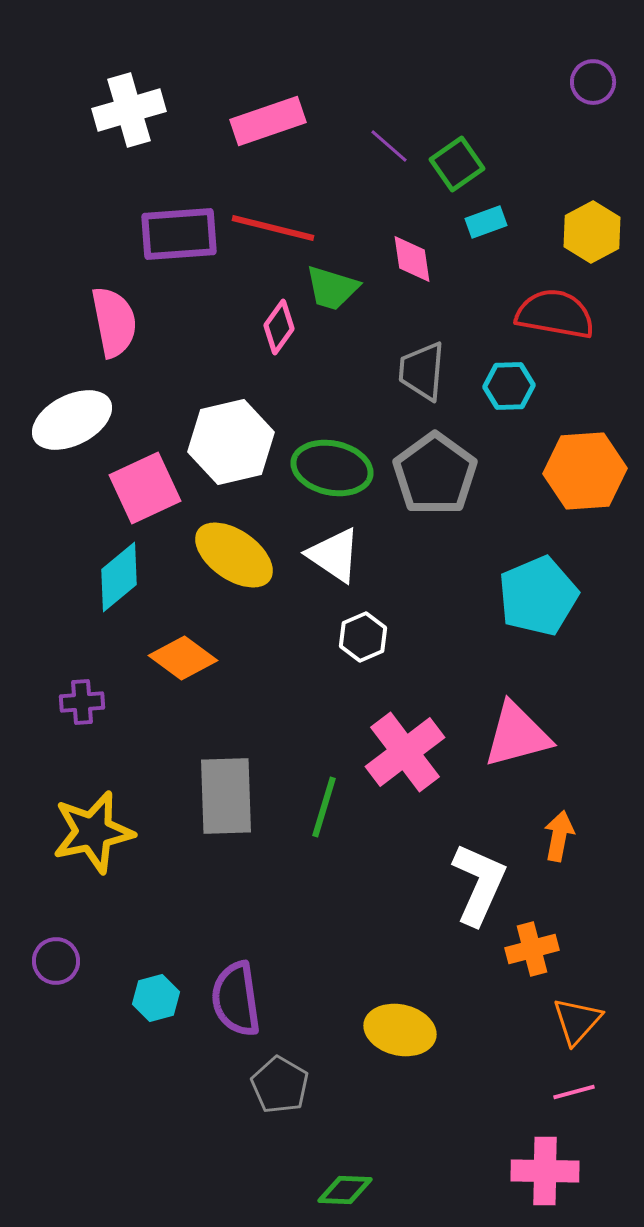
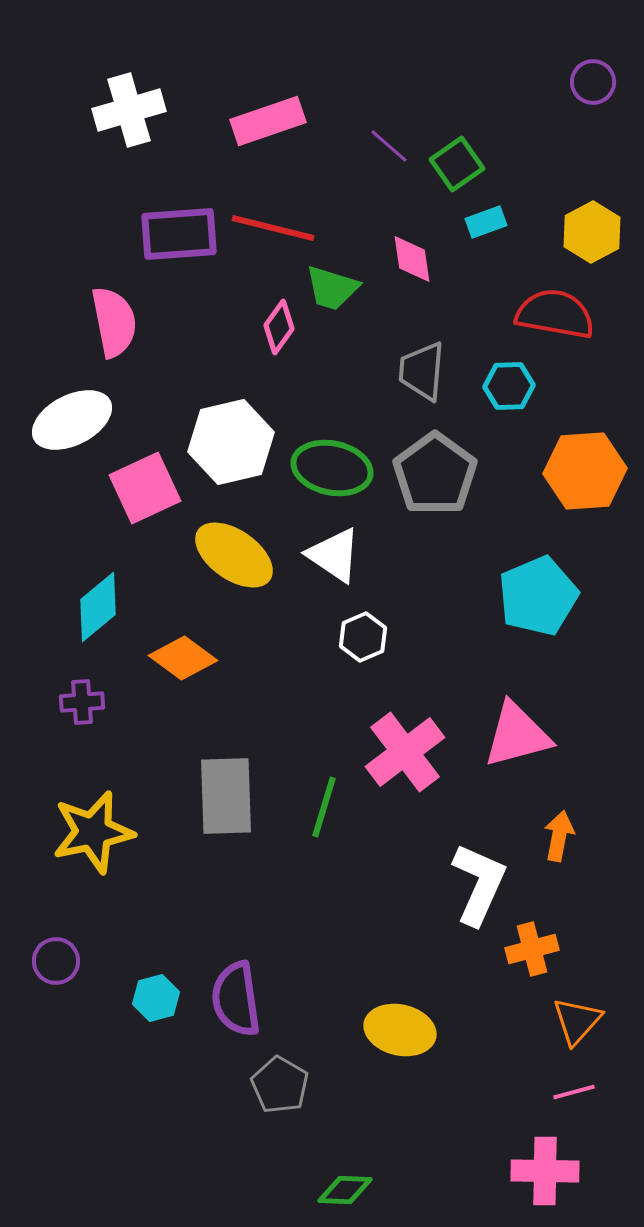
cyan diamond at (119, 577): moved 21 px left, 30 px down
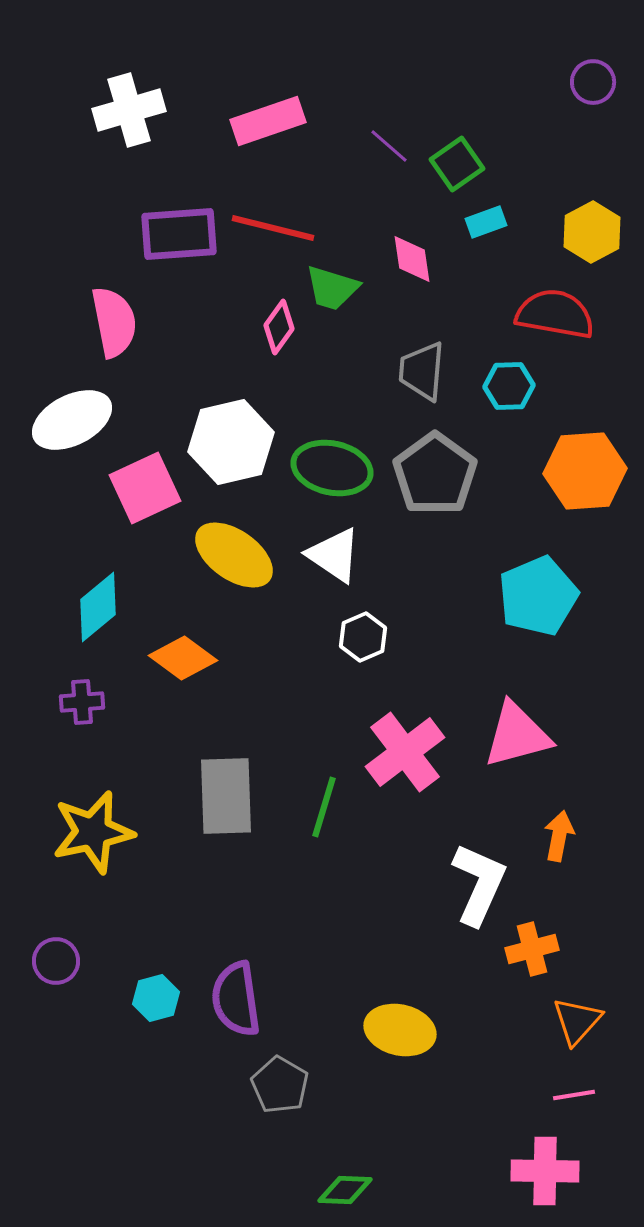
pink line at (574, 1092): moved 3 px down; rotated 6 degrees clockwise
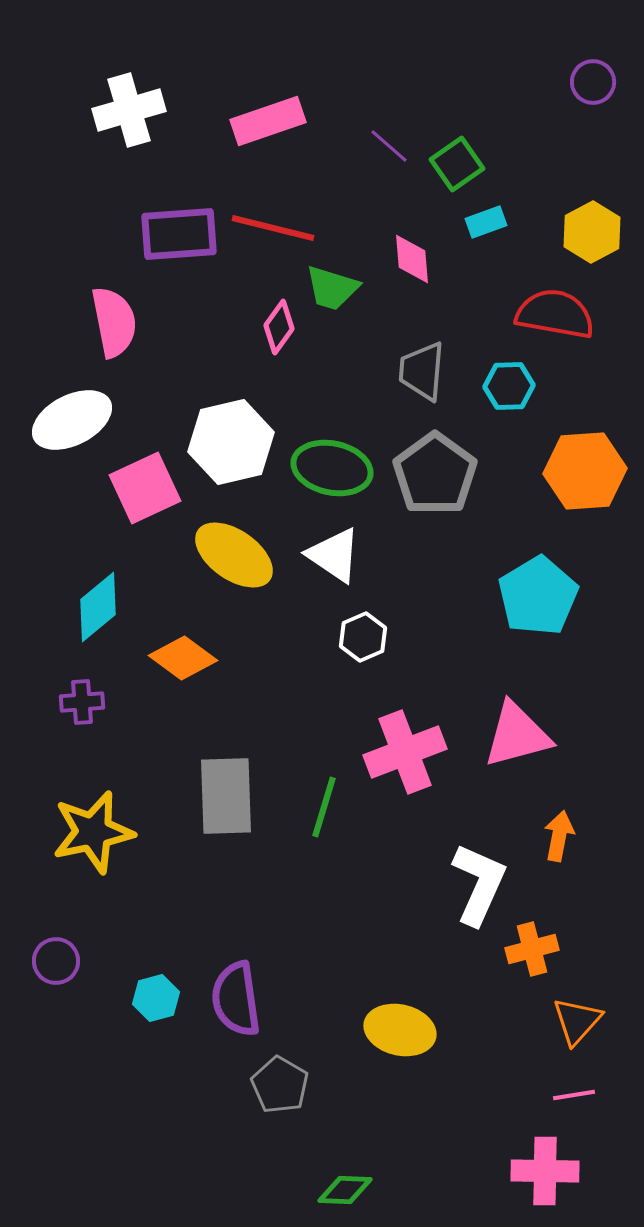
pink diamond at (412, 259): rotated 4 degrees clockwise
cyan pentagon at (538, 596): rotated 8 degrees counterclockwise
pink cross at (405, 752): rotated 16 degrees clockwise
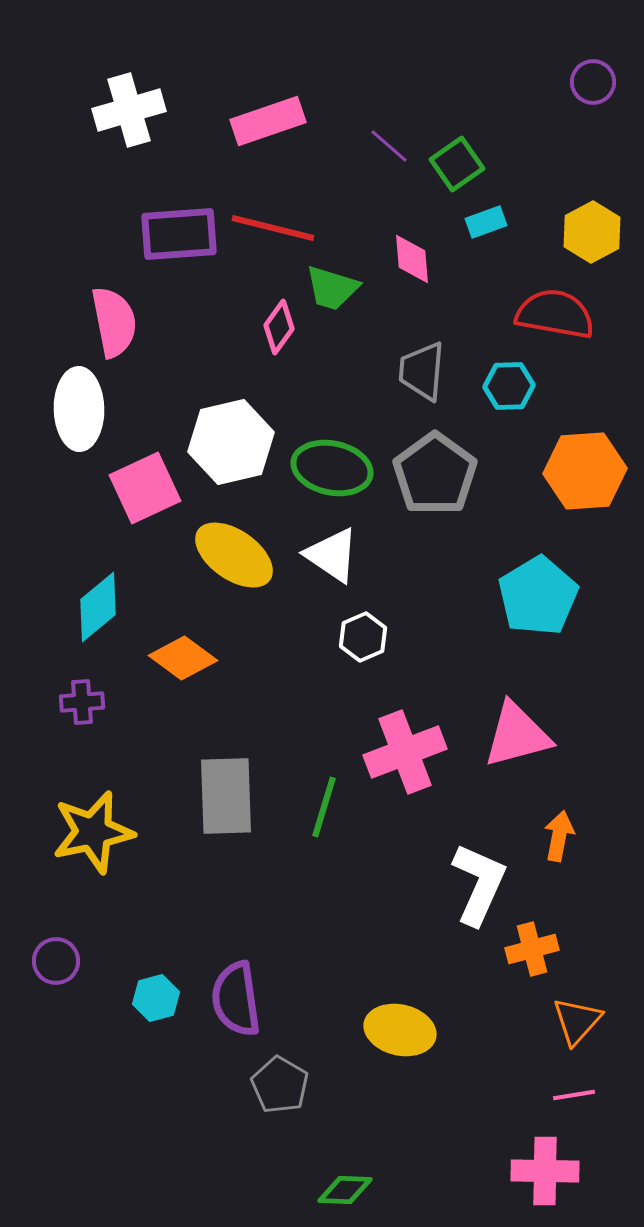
white ellipse at (72, 420): moved 7 px right, 11 px up; rotated 64 degrees counterclockwise
white triangle at (334, 555): moved 2 px left
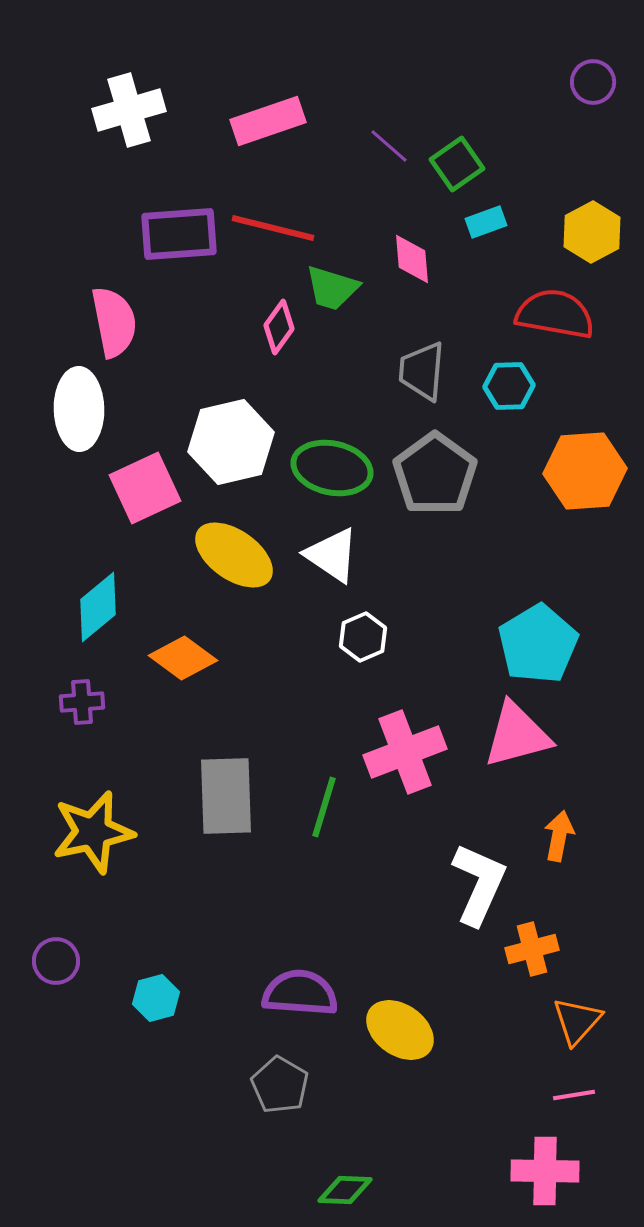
cyan pentagon at (538, 596): moved 48 px down
purple semicircle at (236, 999): moved 64 px right, 6 px up; rotated 102 degrees clockwise
yellow ellipse at (400, 1030): rotated 22 degrees clockwise
